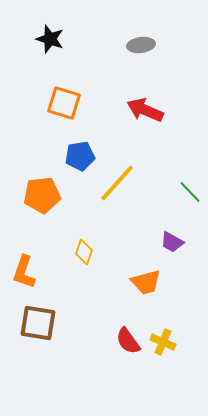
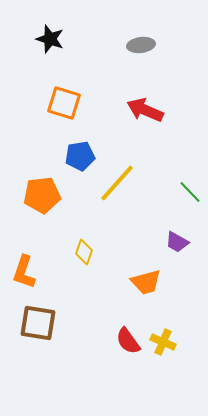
purple trapezoid: moved 5 px right
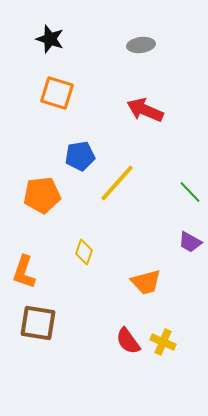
orange square: moved 7 px left, 10 px up
purple trapezoid: moved 13 px right
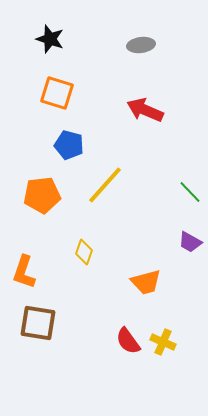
blue pentagon: moved 11 px left, 11 px up; rotated 24 degrees clockwise
yellow line: moved 12 px left, 2 px down
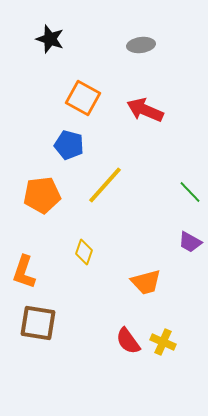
orange square: moved 26 px right, 5 px down; rotated 12 degrees clockwise
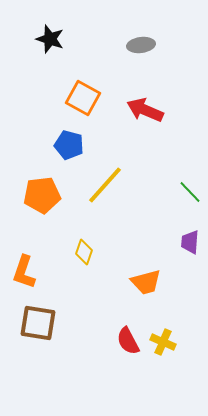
purple trapezoid: rotated 65 degrees clockwise
red semicircle: rotated 8 degrees clockwise
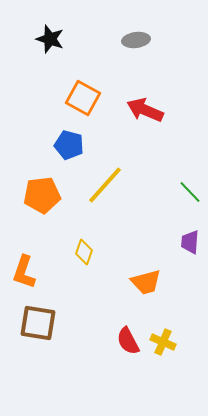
gray ellipse: moved 5 px left, 5 px up
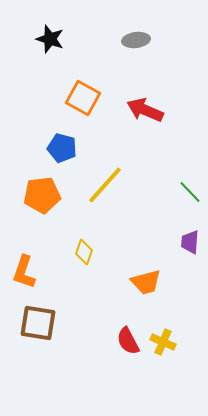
blue pentagon: moved 7 px left, 3 px down
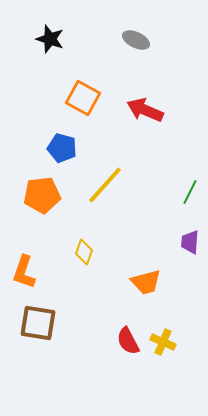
gray ellipse: rotated 32 degrees clockwise
green line: rotated 70 degrees clockwise
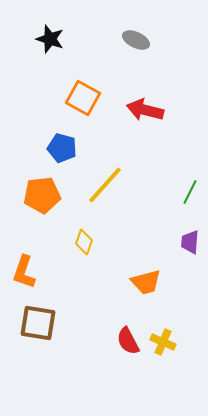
red arrow: rotated 9 degrees counterclockwise
yellow diamond: moved 10 px up
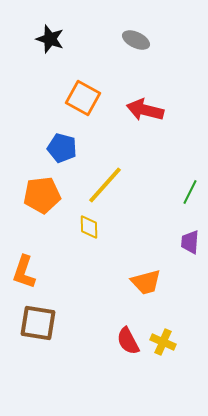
yellow diamond: moved 5 px right, 15 px up; rotated 20 degrees counterclockwise
